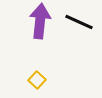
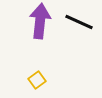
yellow square: rotated 12 degrees clockwise
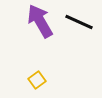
purple arrow: rotated 36 degrees counterclockwise
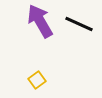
black line: moved 2 px down
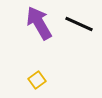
purple arrow: moved 1 px left, 2 px down
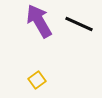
purple arrow: moved 2 px up
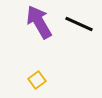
purple arrow: moved 1 px down
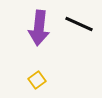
purple arrow: moved 6 px down; rotated 144 degrees counterclockwise
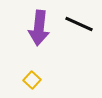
yellow square: moved 5 px left; rotated 12 degrees counterclockwise
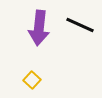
black line: moved 1 px right, 1 px down
